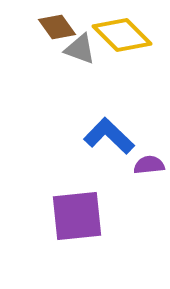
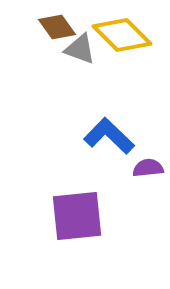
purple semicircle: moved 1 px left, 3 px down
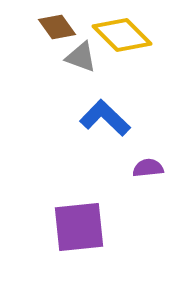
gray triangle: moved 1 px right, 8 px down
blue L-shape: moved 4 px left, 18 px up
purple square: moved 2 px right, 11 px down
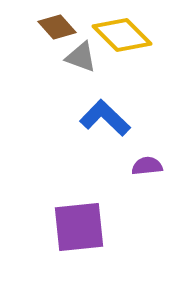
brown diamond: rotated 6 degrees counterclockwise
purple semicircle: moved 1 px left, 2 px up
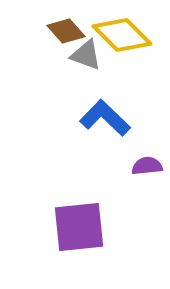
brown diamond: moved 9 px right, 4 px down
gray triangle: moved 5 px right, 2 px up
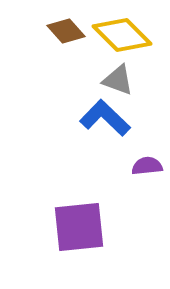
gray triangle: moved 32 px right, 25 px down
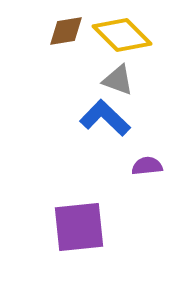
brown diamond: rotated 57 degrees counterclockwise
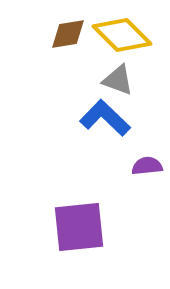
brown diamond: moved 2 px right, 3 px down
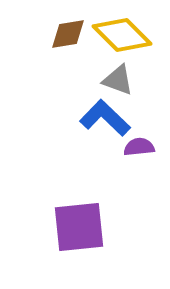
purple semicircle: moved 8 px left, 19 px up
